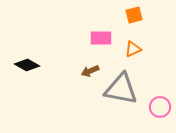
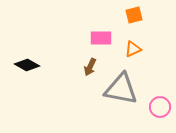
brown arrow: moved 4 px up; rotated 42 degrees counterclockwise
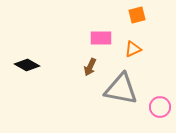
orange square: moved 3 px right
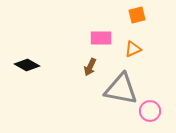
pink circle: moved 10 px left, 4 px down
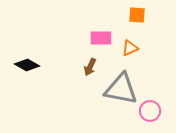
orange square: rotated 18 degrees clockwise
orange triangle: moved 3 px left, 1 px up
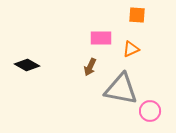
orange triangle: moved 1 px right, 1 px down
